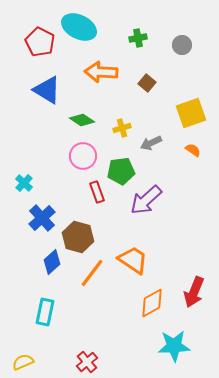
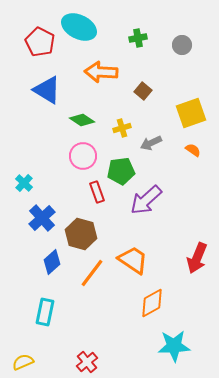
brown square: moved 4 px left, 8 px down
brown hexagon: moved 3 px right, 3 px up
red arrow: moved 3 px right, 34 px up
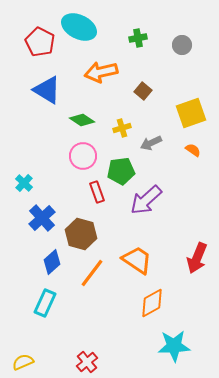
orange arrow: rotated 16 degrees counterclockwise
orange trapezoid: moved 4 px right
cyan rectangle: moved 9 px up; rotated 12 degrees clockwise
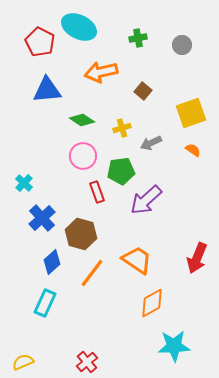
blue triangle: rotated 36 degrees counterclockwise
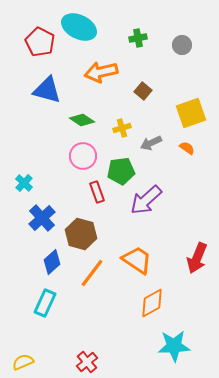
blue triangle: rotated 20 degrees clockwise
orange semicircle: moved 6 px left, 2 px up
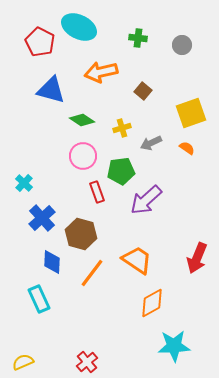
green cross: rotated 18 degrees clockwise
blue triangle: moved 4 px right
blue diamond: rotated 45 degrees counterclockwise
cyan rectangle: moved 6 px left, 4 px up; rotated 48 degrees counterclockwise
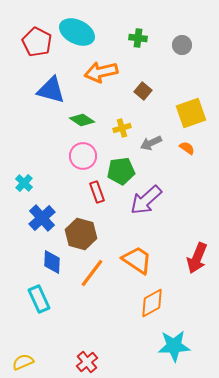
cyan ellipse: moved 2 px left, 5 px down
red pentagon: moved 3 px left
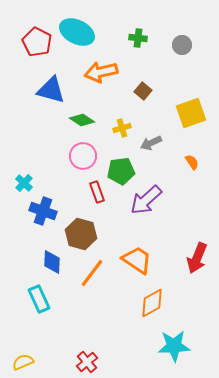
orange semicircle: moved 5 px right, 14 px down; rotated 21 degrees clockwise
blue cross: moved 1 px right, 7 px up; rotated 28 degrees counterclockwise
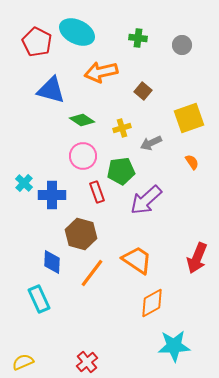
yellow square: moved 2 px left, 5 px down
blue cross: moved 9 px right, 16 px up; rotated 20 degrees counterclockwise
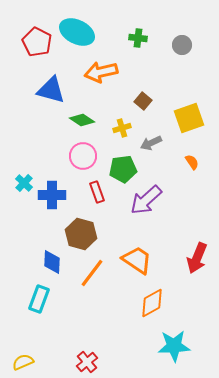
brown square: moved 10 px down
green pentagon: moved 2 px right, 2 px up
cyan rectangle: rotated 44 degrees clockwise
